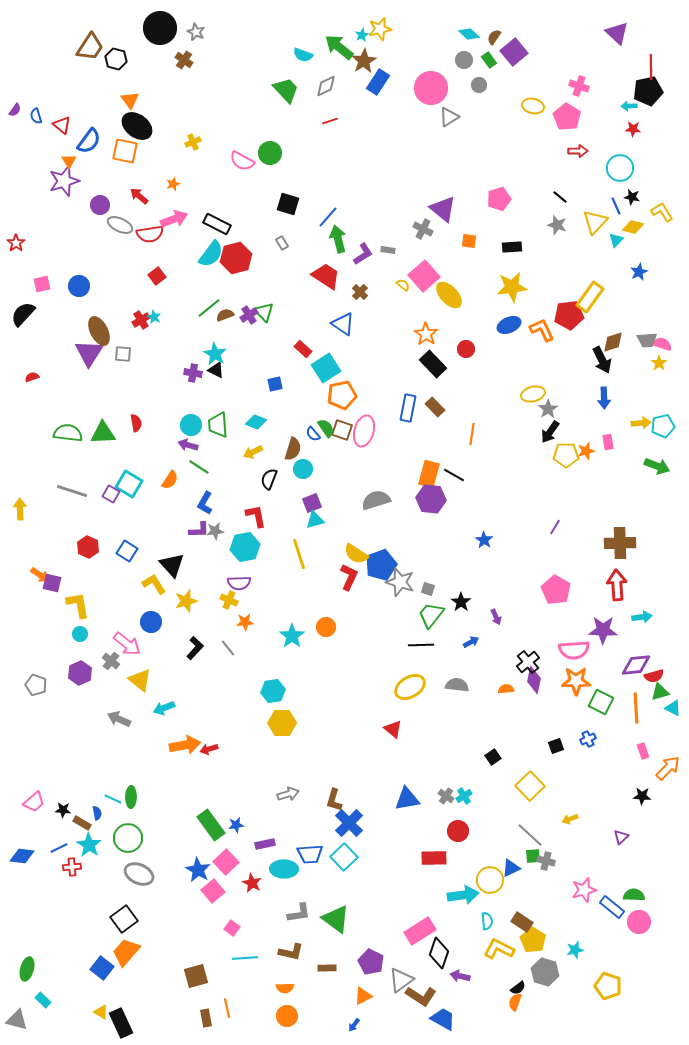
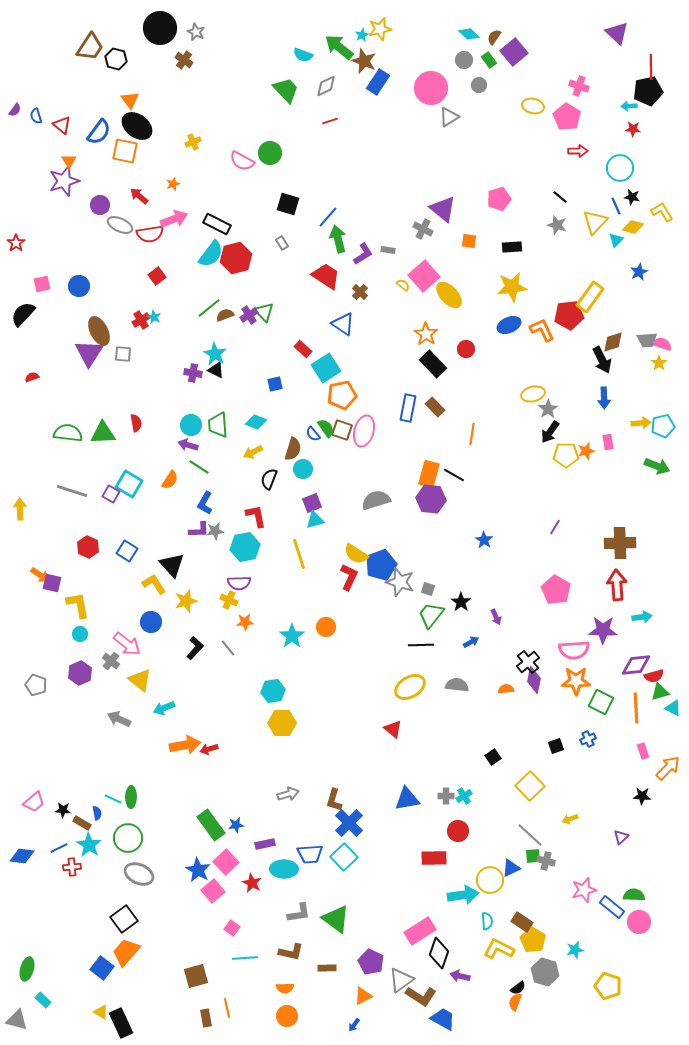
brown star at (364, 61): rotated 20 degrees counterclockwise
blue semicircle at (89, 141): moved 10 px right, 9 px up
gray cross at (446, 796): rotated 35 degrees counterclockwise
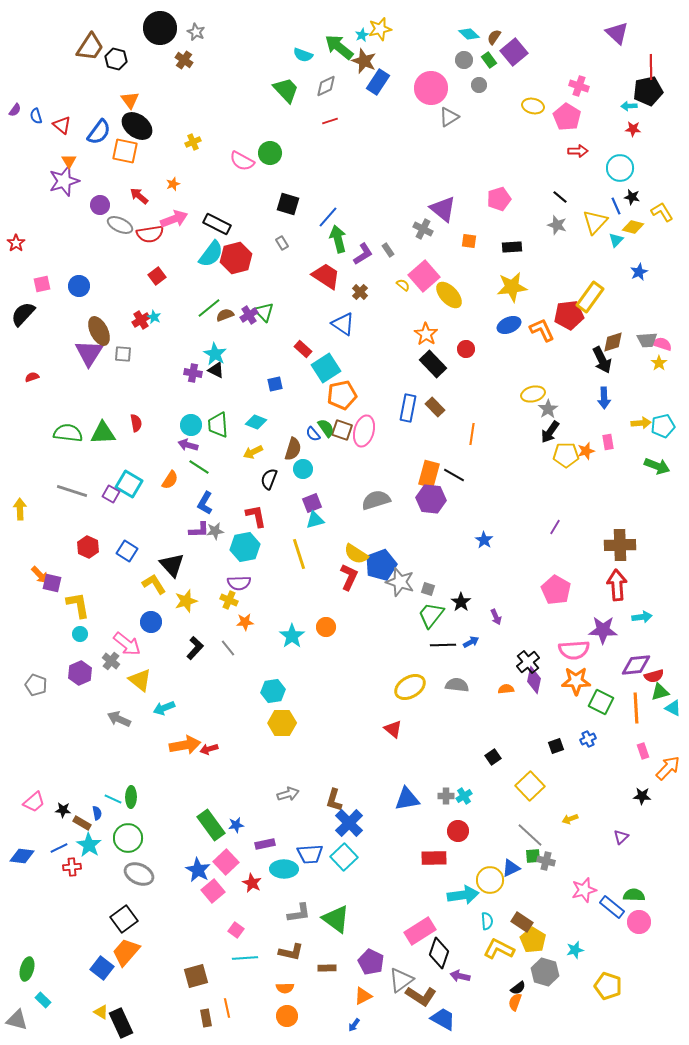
gray rectangle at (388, 250): rotated 48 degrees clockwise
brown cross at (620, 543): moved 2 px down
orange arrow at (40, 575): rotated 12 degrees clockwise
black line at (421, 645): moved 22 px right
pink square at (232, 928): moved 4 px right, 2 px down
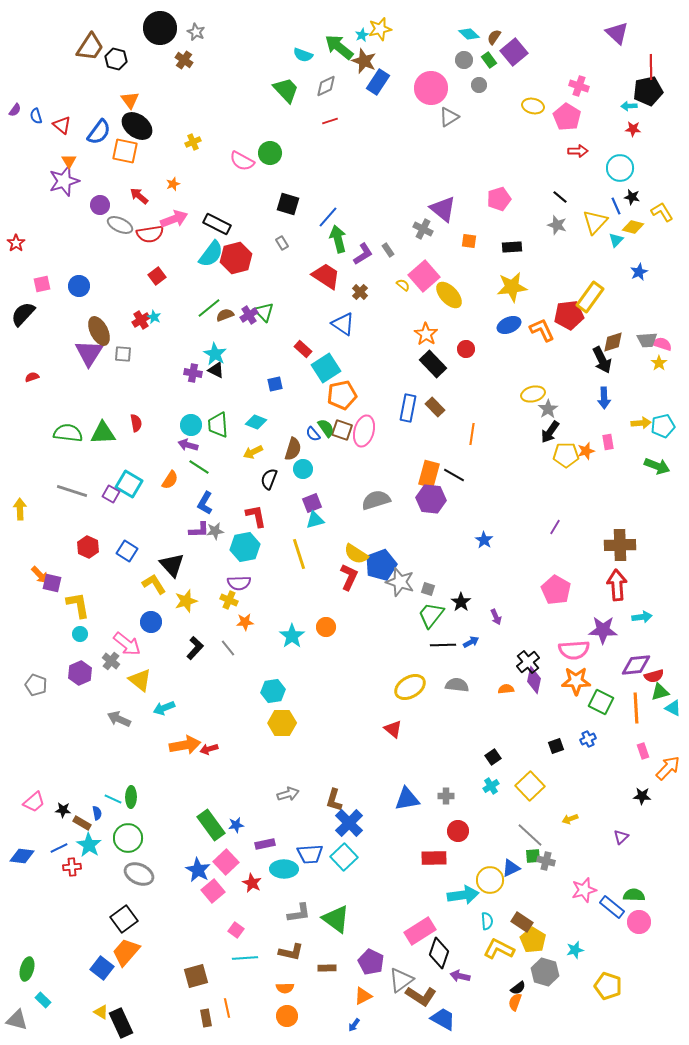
cyan cross at (464, 796): moved 27 px right, 10 px up
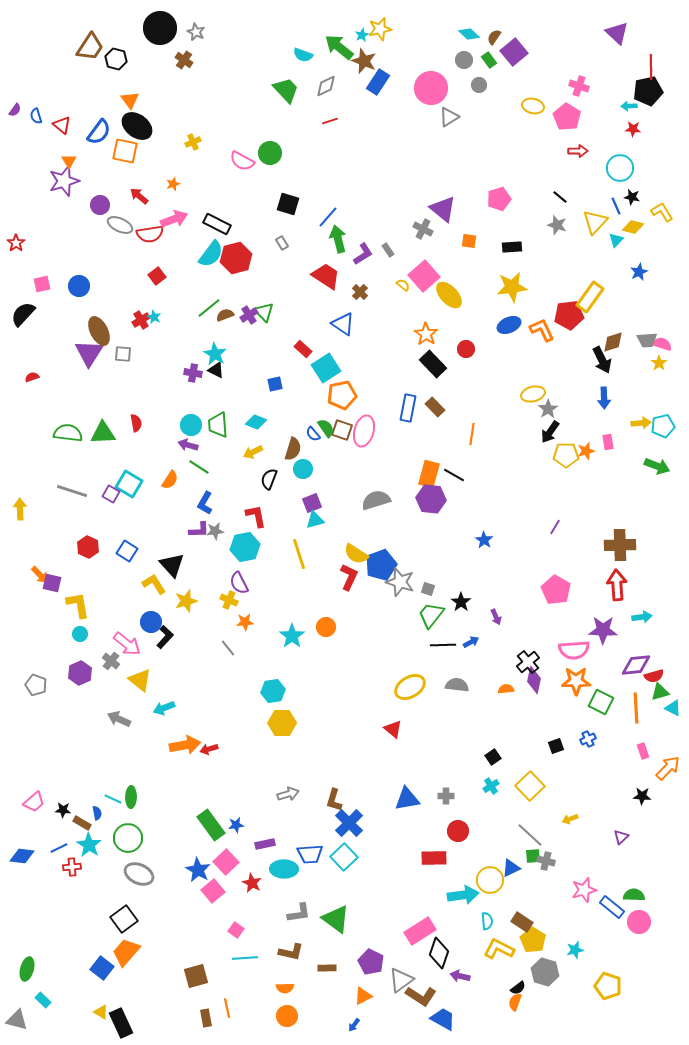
purple semicircle at (239, 583): rotated 65 degrees clockwise
black L-shape at (195, 648): moved 30 px left, 11 px up
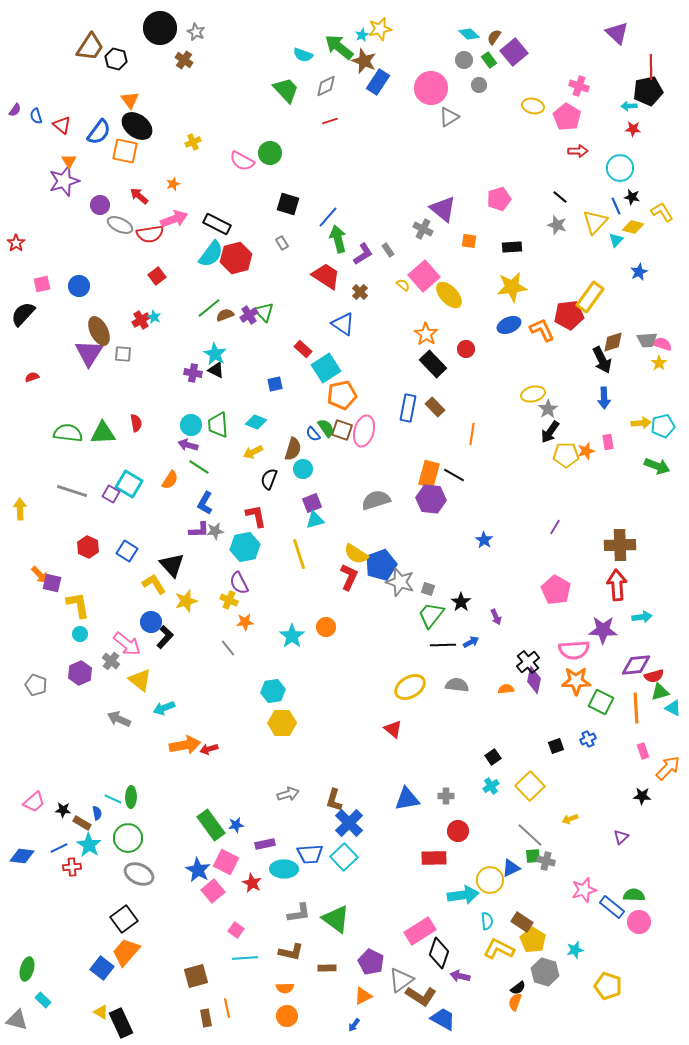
pink square at (226, 862): rotated 20 degrees counterclockwise
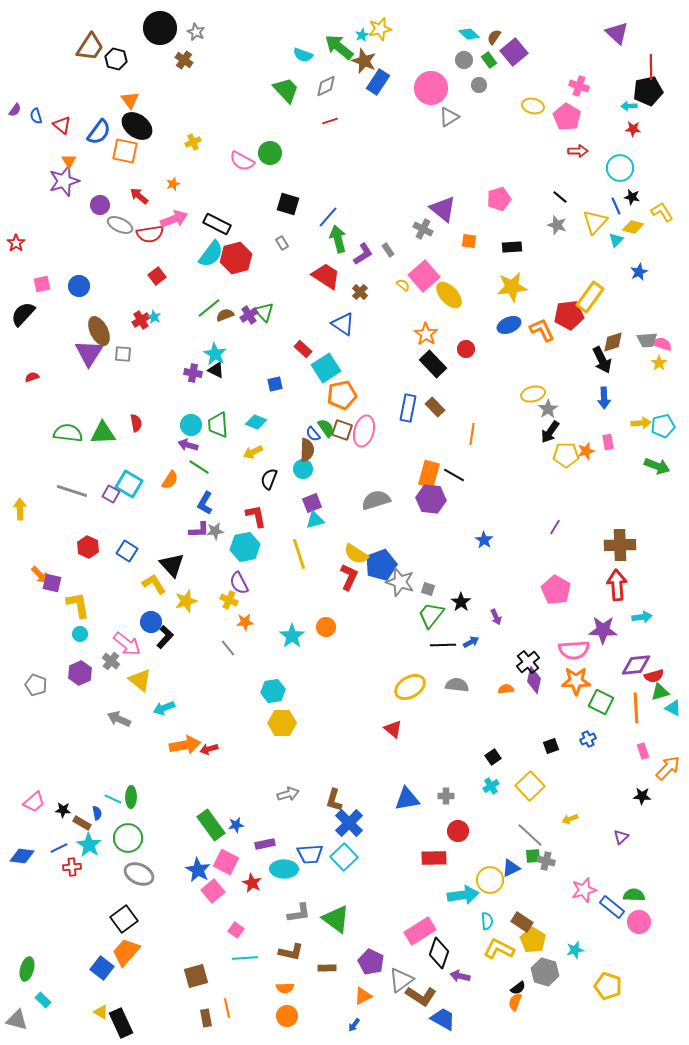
brown semicircle at (293, 449): moved 14 px right, 1 px down; rotated 15 degrees counterclockwise
black square at (556, 746): moved 5 px left
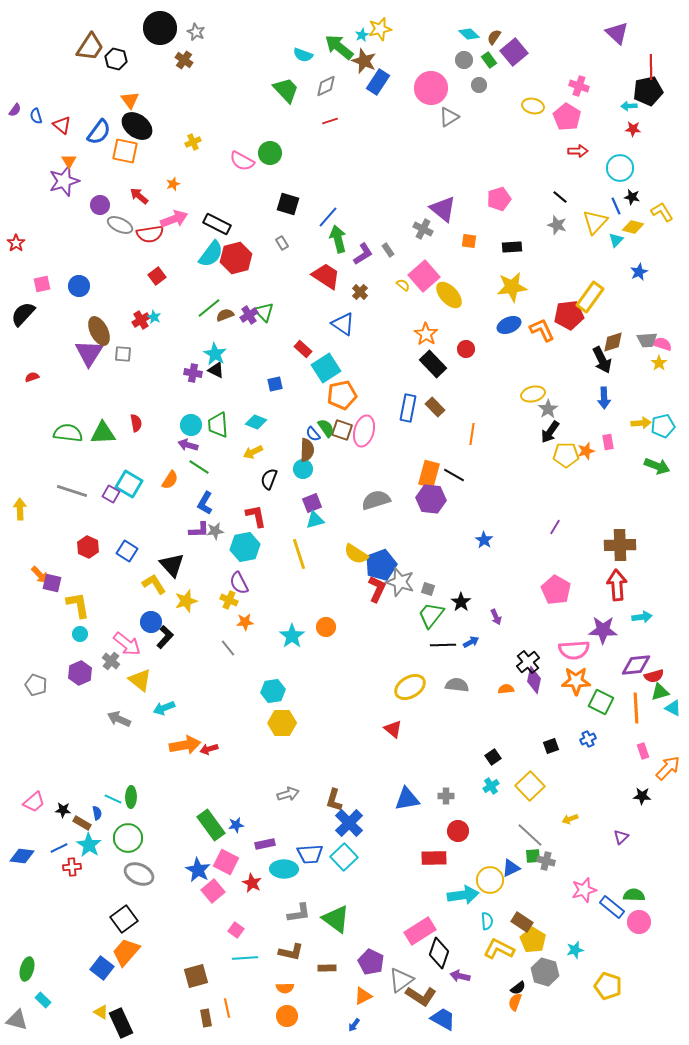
red L-shape at (349, 577): moved 28 px right, 12 px down
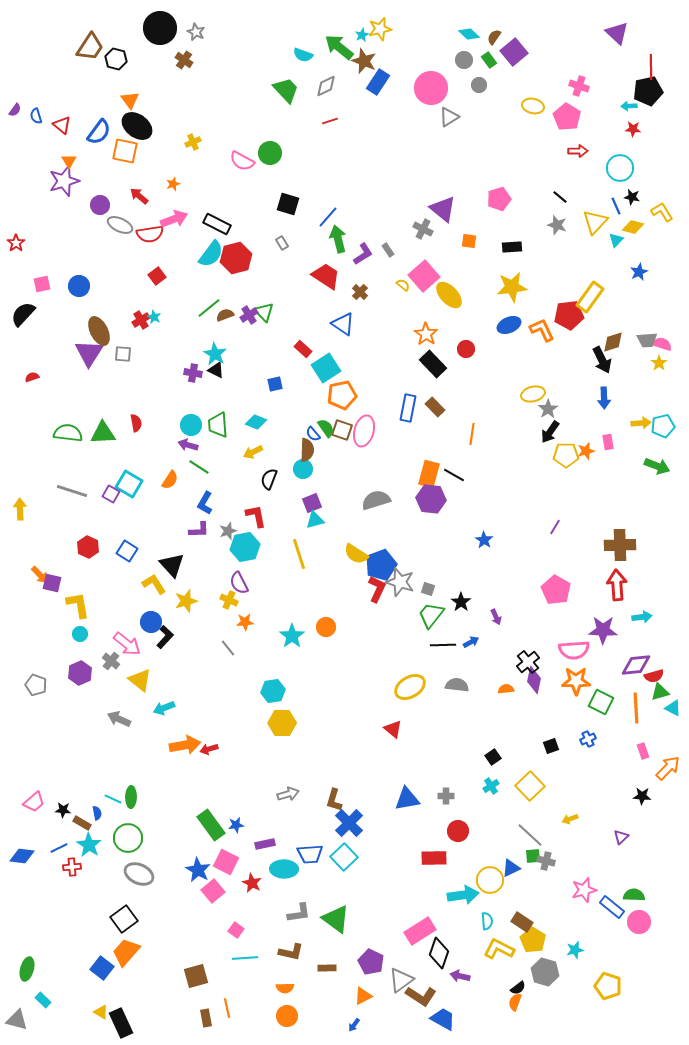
gray star at (215, 531): moved 13 px right; rotated 12 degrees counterclockwise
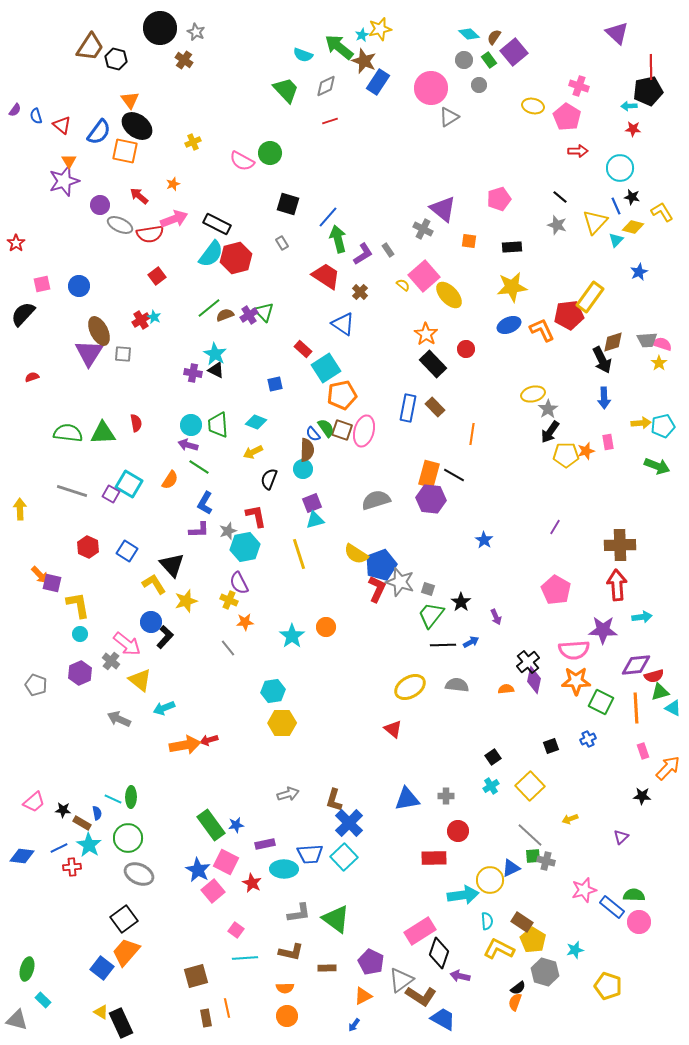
red arrow at (209, 749): moved 9 px up
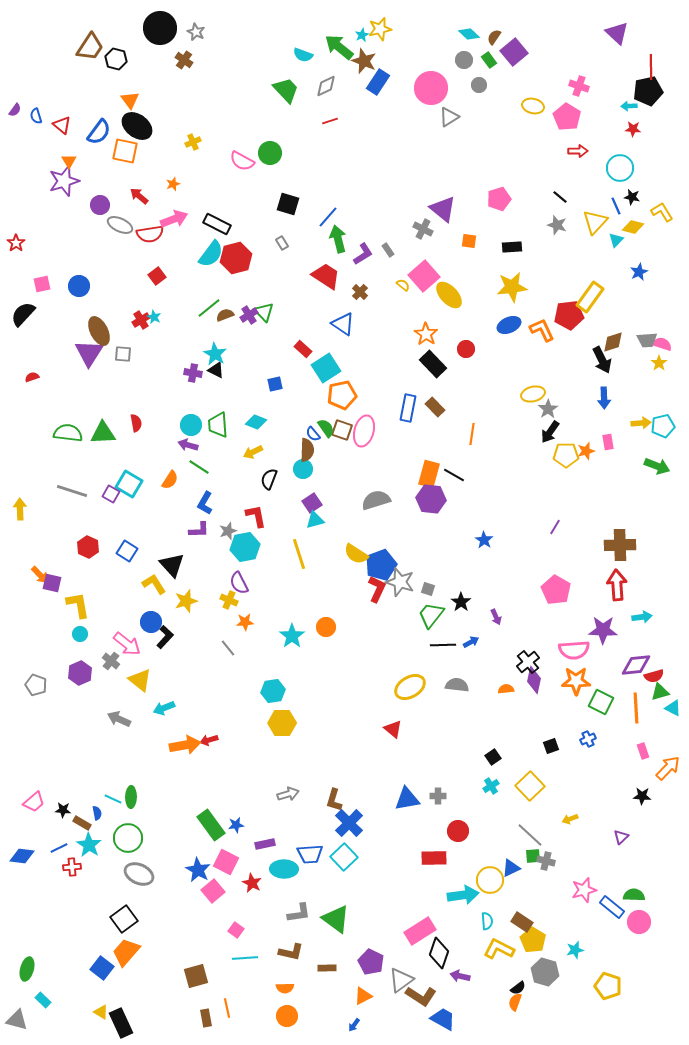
purple square at (312, 503): rotated 12 degrees counterclockwise
gray cross at (446, 796): moved 8 px left
